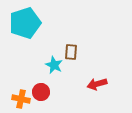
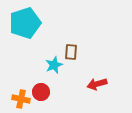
cyan star: rotated 24 degrees clockwise
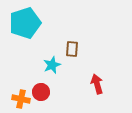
brown rectangle: moved 1 px right, 3 px up
cyan star: moved 2 px left
red arrow: rotated 90 degrees clockwise
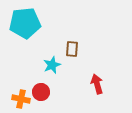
cyan pentagon: rotated 12 degrees clockwise
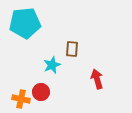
red arrow: moved 5 px up
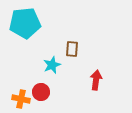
red arrow: moved 1 px left, 1 px down; rotated 24 degrees clockwise
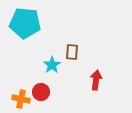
cyan pentagon: rotated 12 degrees clockwise
brown rectangle: moved 3 px down
cyan star: rotated 12 degrees counterclockwise
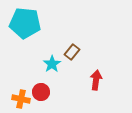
brown rectangle: rotated 35 degrees clockwise
cyan star: moved 1 px up
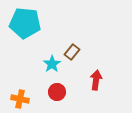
red circle: moved 16 px right
orange cross: moved 1 px left
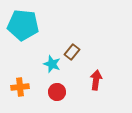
cyan pentagon: moved 2 px left, 2 px down
cyan star: rotated 18 degrees counterclockwise
orange cross: moved 12 px up; rotated 18 degrees counterclockwise
